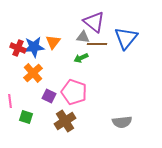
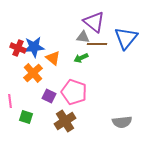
orange triangle: moved 16 px down; rotated 28 degrees counterclockwise
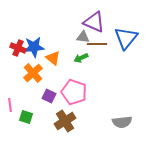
purple triangle: rotated 15 degrees counterclockwise
pink line: moved 4 px down
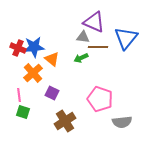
brown line: moved 1 px right, 3 px down
orange triangle: moved 1 px left, 1 px down
pink pentagon: moved 26 px right, 7 px down
purple square: moved 3 px right, 3 px up
pink line: moved 9 px right, 10 px up
green square: moved 3 px left, 5 px up
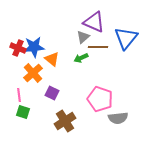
gray triangle: rotated 48 degrees counterclockwise
gray semicircle: moved 4 px left, 4 px up
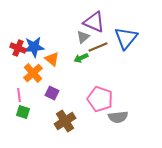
brown line: rotated 24 degrees counterclockwise
gray semicircle: moved 1 px up
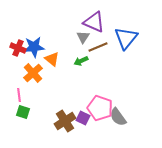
gray triangle: rotated 16 degrees counterclockwise
green arrow: moved 3 px down
purple square: moved 31 px right, 25 px down
pink pentagon: moved 9 px down
gray semicircle: rotated 60 degrees clockwise
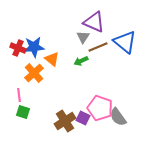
blue triangle: moved 1 px left, 4 px down; rotated 30 degrees counterclockwise
orange cross: moved 1 px right
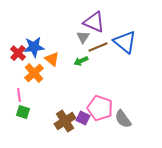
red cross: moved 5 px down; rotated 21 degrees clockwise
gray semicircle: moved 5 px right, 2 px down
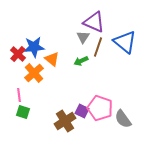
brown line: rotated 48 degrees counterclockwise
red cross: moved 1 px down
purple square: moved 1 px left, 7 px up
